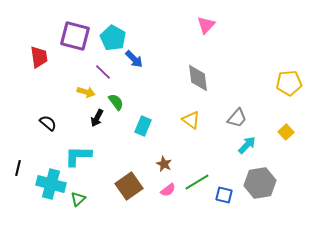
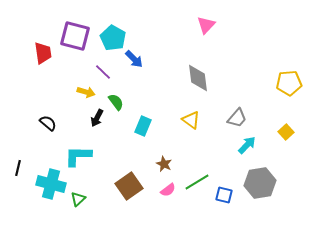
red trapezoid: moved 4 px right, 4 px up
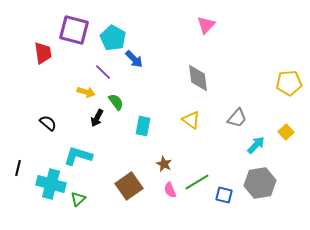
purple square: moved 1 px left, 6 px up
cyan rectangle: rotated 12 degrees counterclockwise
cyan arrow: moved 9 px right
cyan L-shape: rotated 16 degrees clockwise
pink semicircle: moved 2 px right; rotated 105 degrees clockwise
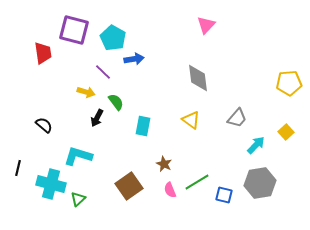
blue arrow: rotated 54 degrees counterclockwise
black semicircle: moved 4 px left, 2 px down
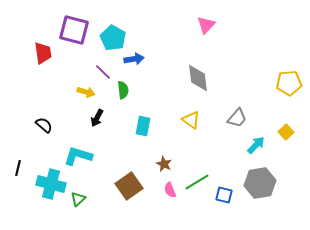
green semicircle: moved 7 px right, 12 px up; rotated 30 degrees clockwise
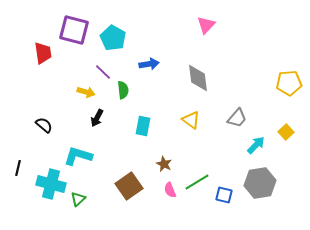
blue arrow: moved 15 px right, 5 px down
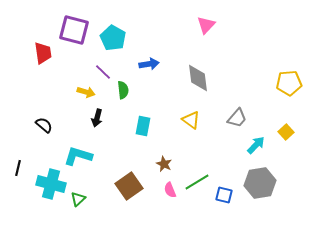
black arrow: rotated 12 degrees counterclockwise
